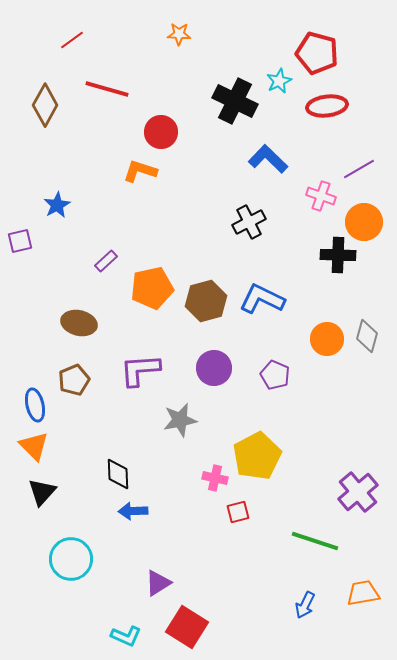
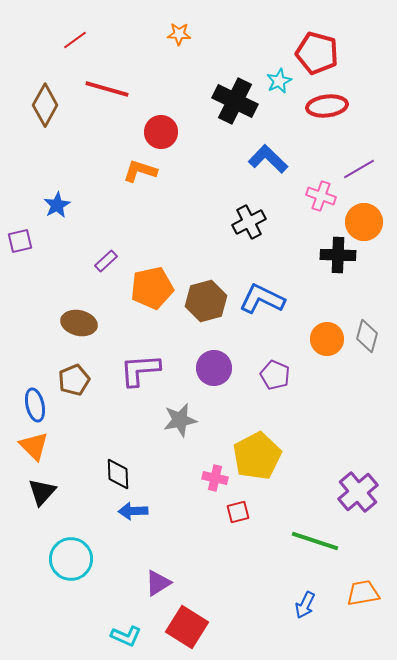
red line at (72, 40): moved 3 px right
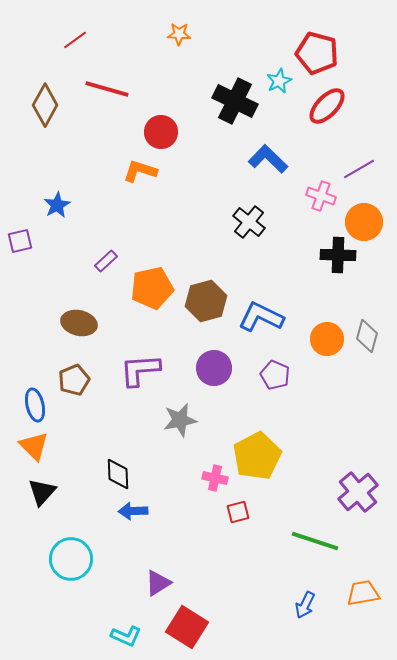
red ellipse at (327, 106): rotated 39 degrees counterclockwise
black cross at (249, 222): rotated 24 degrees counterclockwise
blue L-shape at (262, 299): moved 1 px left, 18 px down
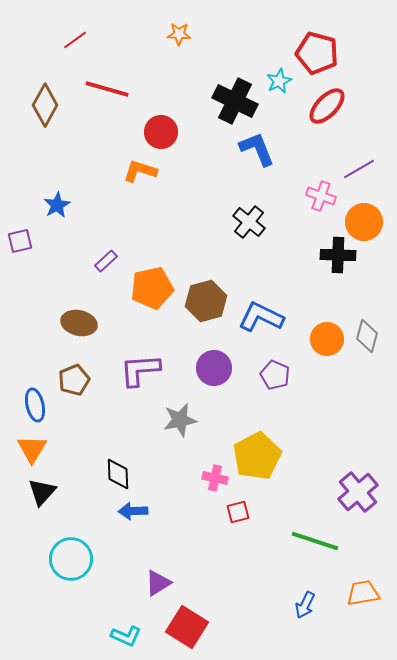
blue L-shape at (268, 159): moved 11 px left, 10 px up; rotated 24 degrees clockwise
orange triangle at (34, 446): moved 2 px left, 3 px down; rotated 16 degrees clockwise
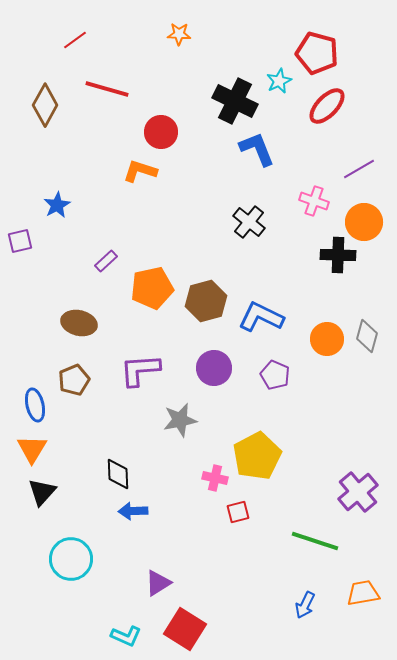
pink cross at (321, 196): moved 7 px left, 5 px down
red square at (187, 627): moved 2 px left, 2 px down
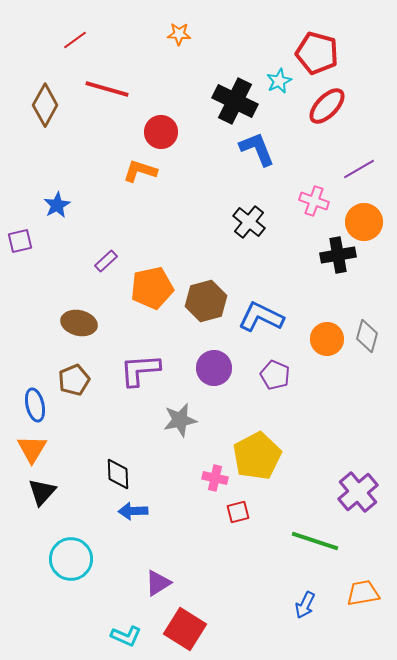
black cross at (338, 255): rotated 12 degrees counterclockwise
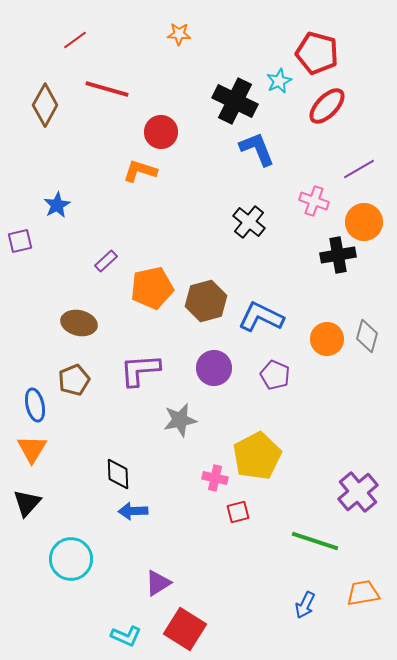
black triangle at (42, 492): moved 15 px left, 11 px down
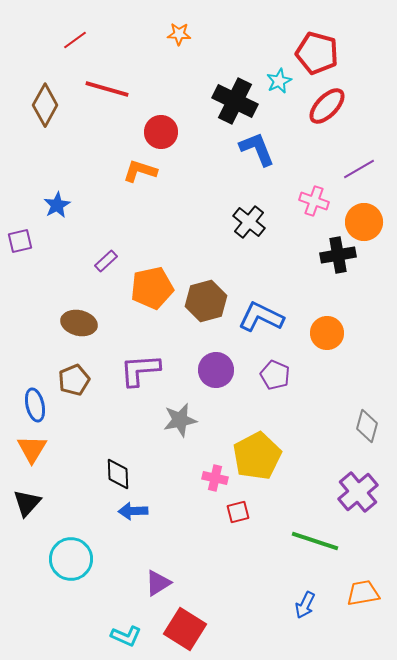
gray diamond at (367, 336): moved 90 px down
orange circle at (327, 339): moved 6 px up
purple circle at (214, 368): moved 2 px right, 2 px down
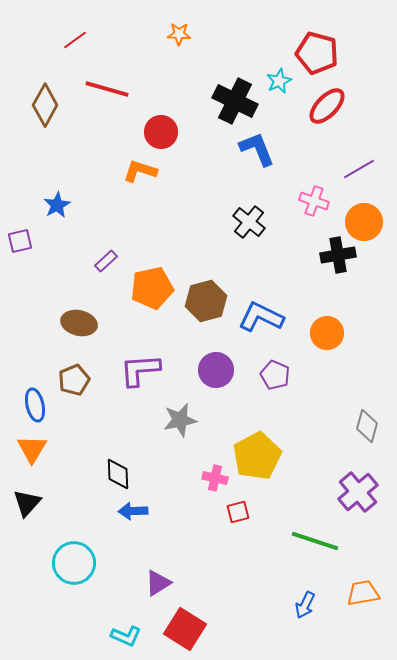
cyan circle at (71, 559): moved 3 px right, 4 px down
